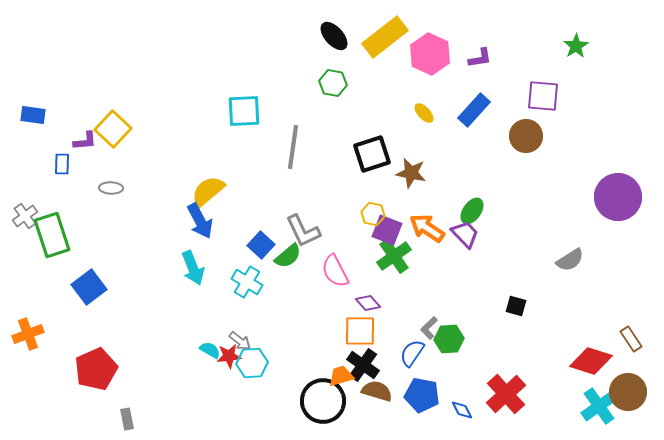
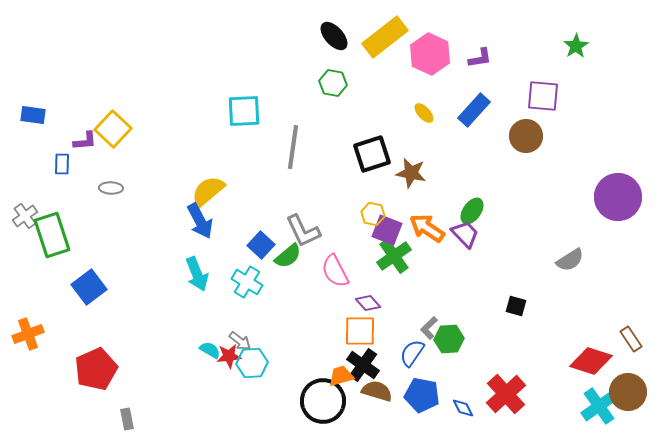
cyan arrow at (193, 268): moved 4 px right, 6 px down
blue diamond at (462, 410): moved 1 px right, 2 px up
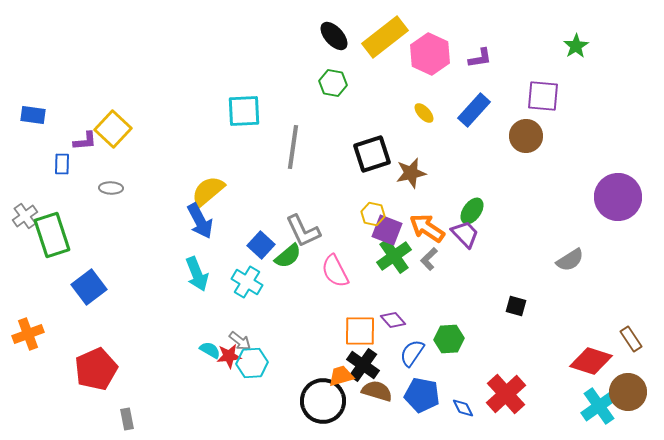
brown star at (411, 173): rotated 24 degrees counterclockwise
purple diamond at (368, 303): moved 25 px right, 17 px down
gray L-shape at (429, 328): moved 69 px up
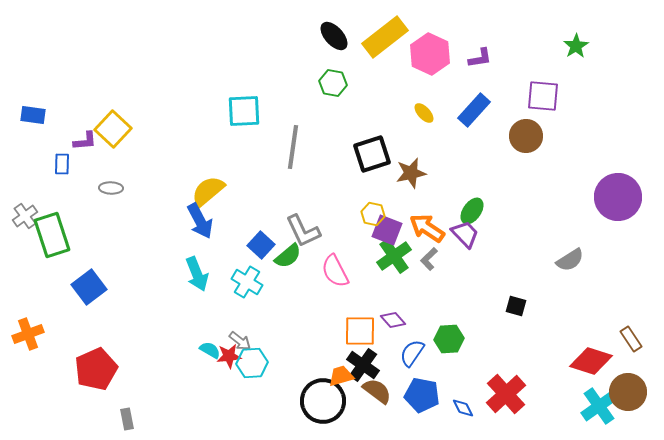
brown semicircle at (377, 391): rotated 20 degrees clockwise
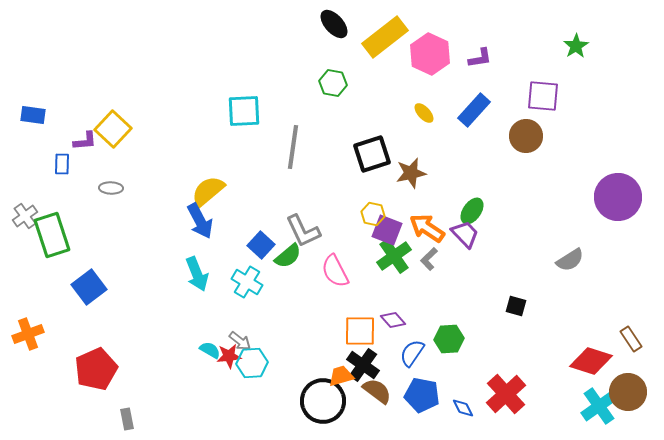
black ellipse at (334, 36): moved 12 px up
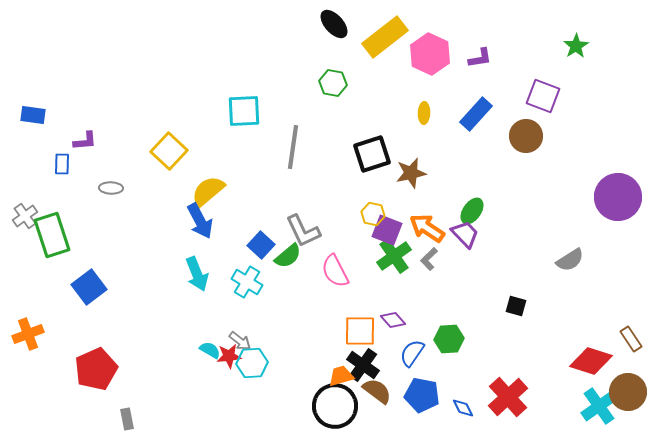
purple square at (543, 96): rotated 16 degrees clockwise
blue rectangle at (474, 110): moved 2 px right, 4 px down
yellow ellipse at (424, 113): rotated 45 degrees clockwise
yellow square at (113, 129): moved 56 px right, 22 px down
red cross at (506, 394): moved 2 px right, 3 px down
black circle at (323, 401): moved 12 px right, 5 px down
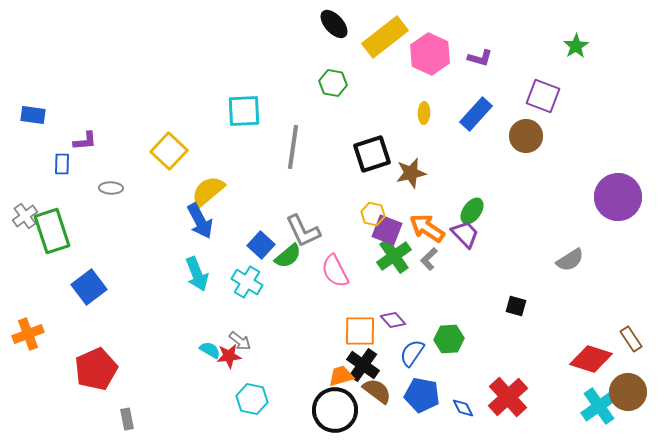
purple L-shape at (480, 58): rotated 25 degrees clockwise
green rectangle at (52, 235): moved 4 px up
red diamond at (591, 361): moved 2 px up
cyan hexagon at (252, 363): moved 36 px down; rotated 16 degrees clockwise
black circle at (335, 406): moved 4 px down
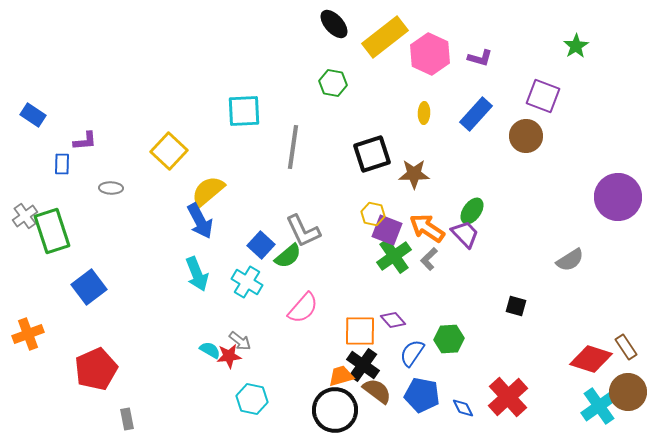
blue rectangle at (33, 115): rotated 25 degrees clockwise
brown star at (411, 173): moved 3 px right, 1 px down; rotated 12 degrees clockwise
pink semicircle at (335, 271): moved 32 px left, 37 px down; rotated 112 degrees counterclockwise
brown rectangle at (631, 339): moved 5 px left, 8 px down
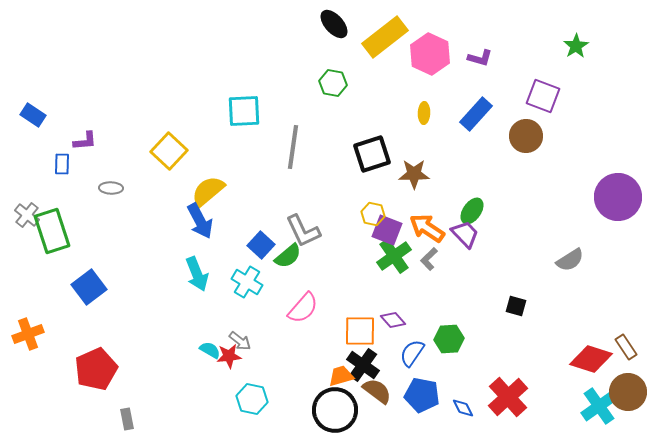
gray cross at (25, 216): moved 2 px right, 1 px up; rotated 15 degrees counterclockwise
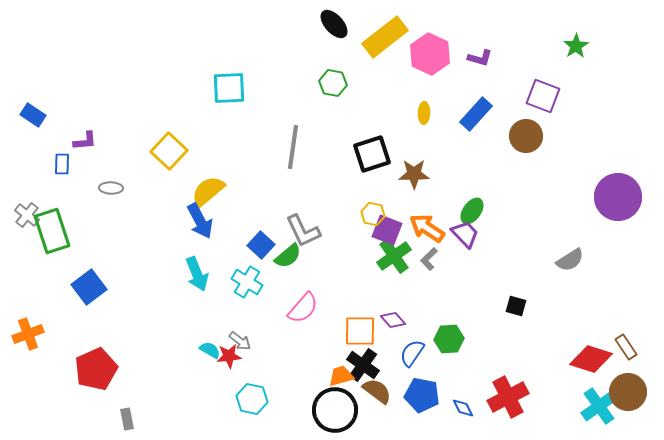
cyan square at (244, 111): moved 15 px left, 23 px up
red cross at (508, 397): rotated 15 degrees clockwise
